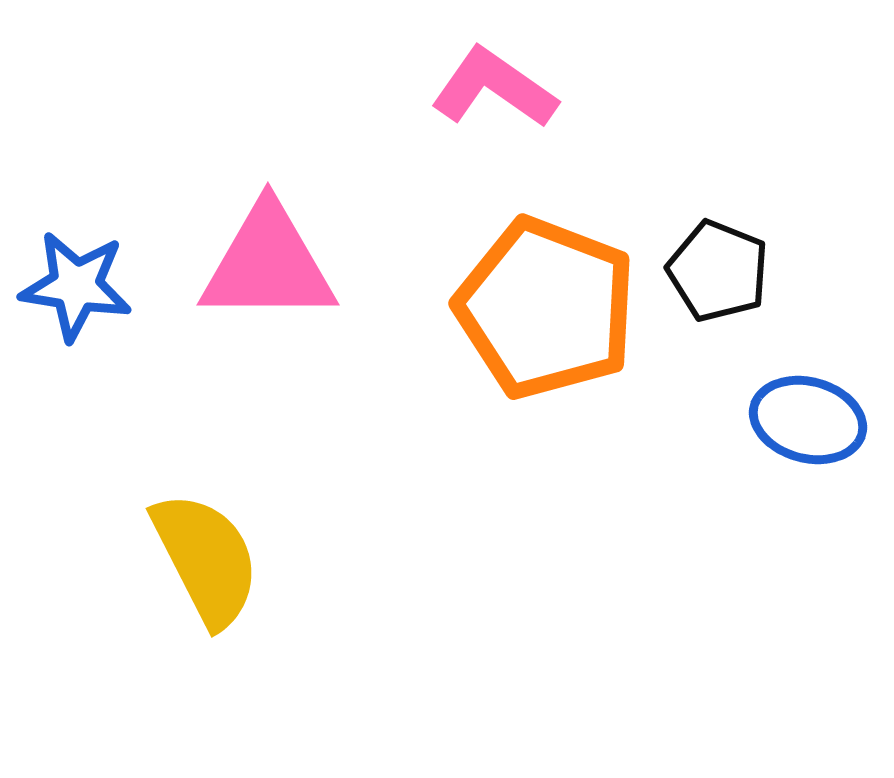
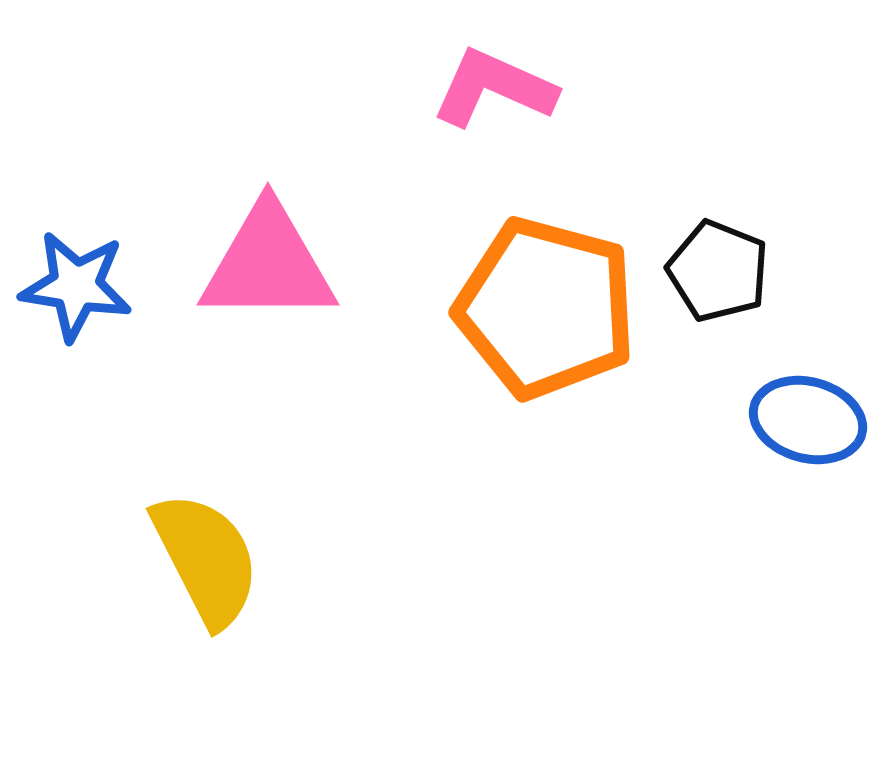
pink L-shape: rotated 11 degrees counterclockwise
orange pentagon: rotated 6 degrees counterclockwise
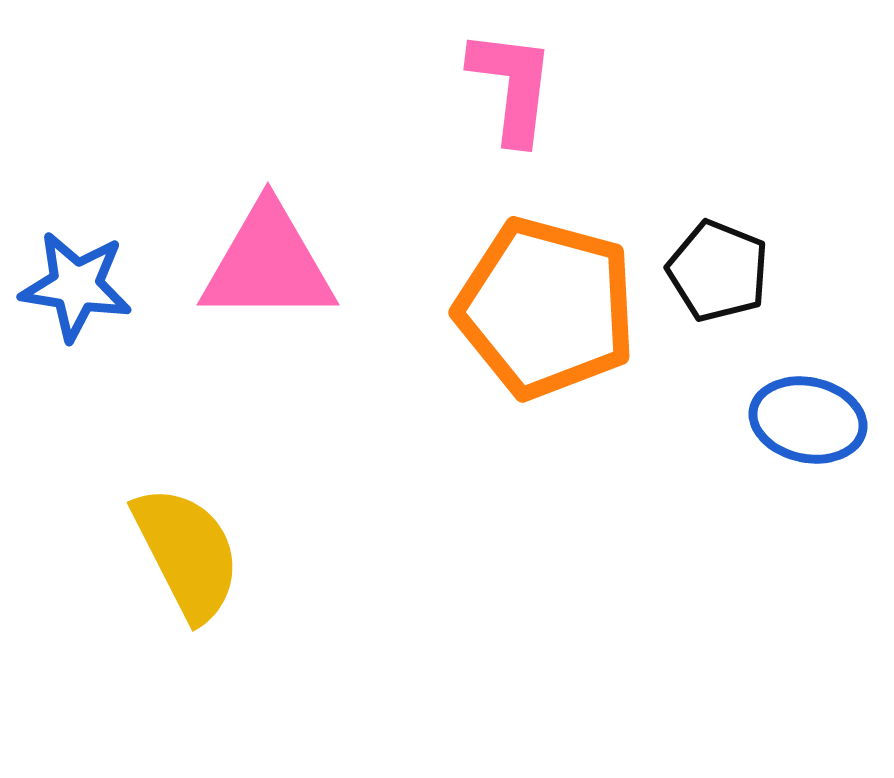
pink L-shape: moved 18 px right, 2 px up; rotated 73 degrees clockwise
blue ellipse: rotated 3 degrees counterclockwise
yellow semicircle: moved 19 px left, 6 px up
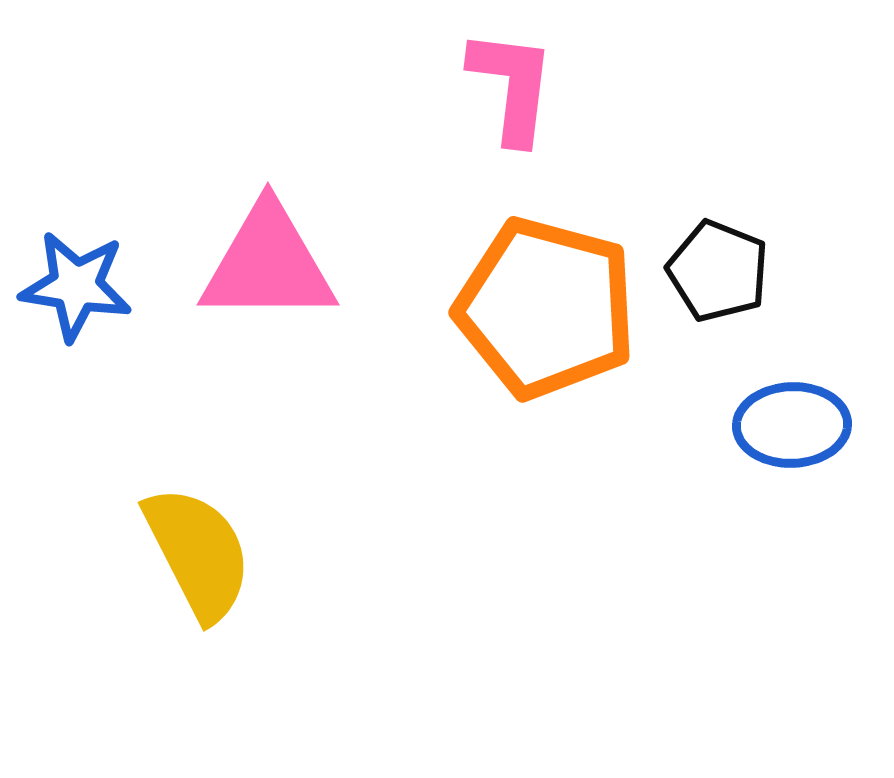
blue ellipse: moved 16 px left, 5 px down; rotated 14 degrees counterclockwise
yellow semicircle: moved 11 px right
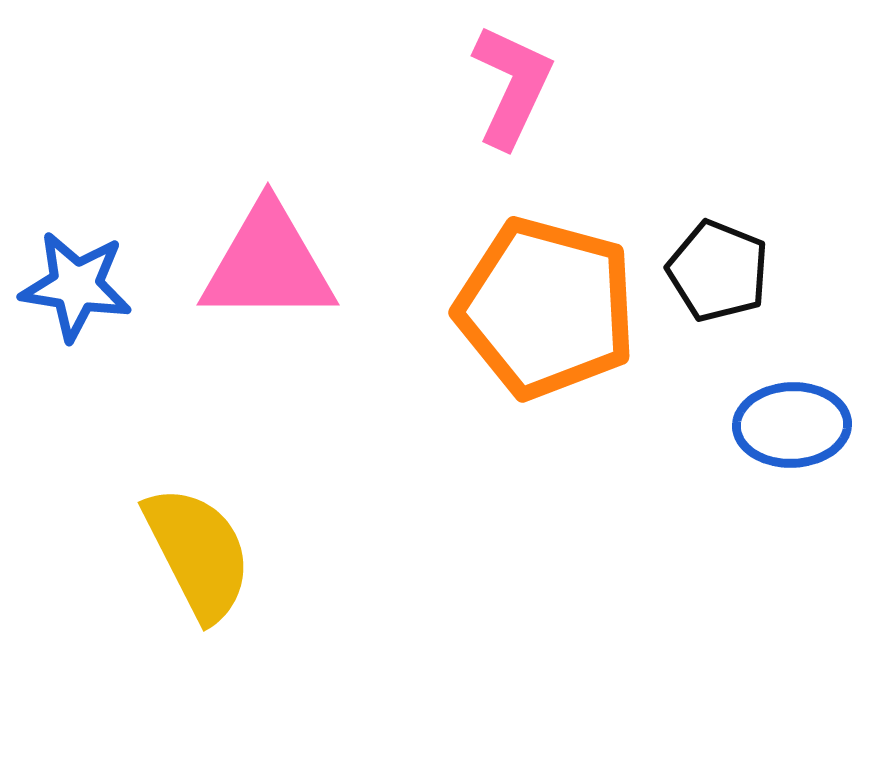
pink L-shape: rotated 18 degrees clockwise
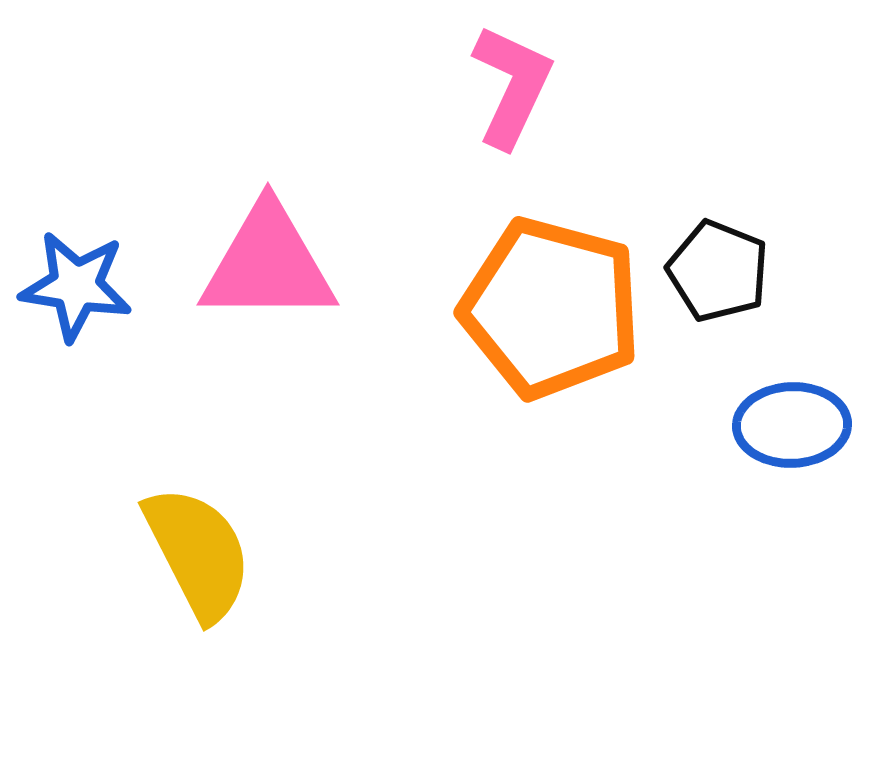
orange pentagon: moved 5 px right
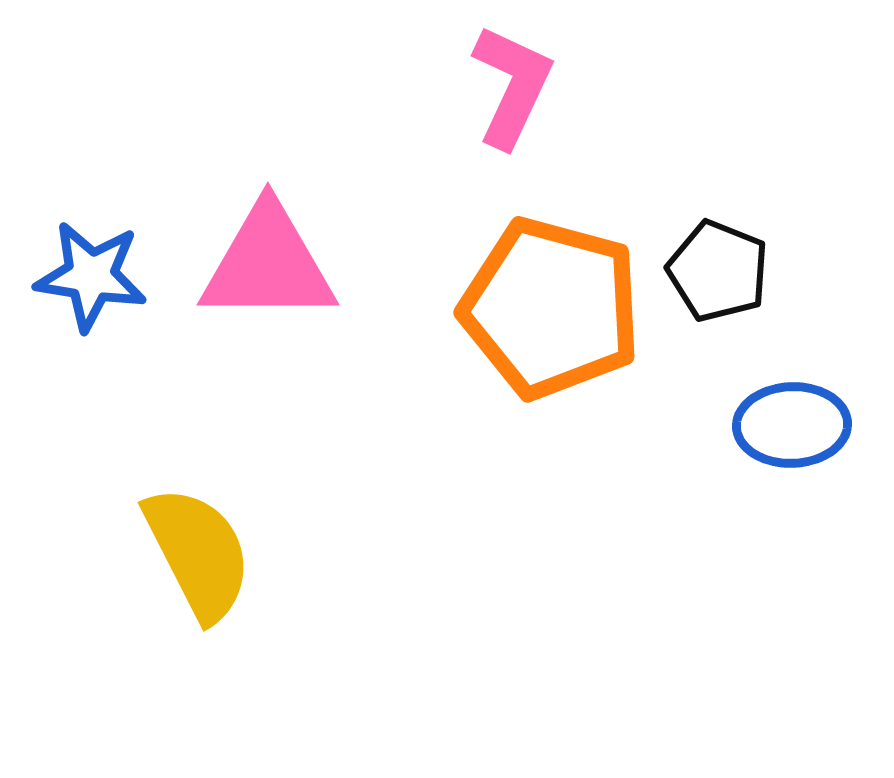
blue star: moved 15 px right, 10 px up
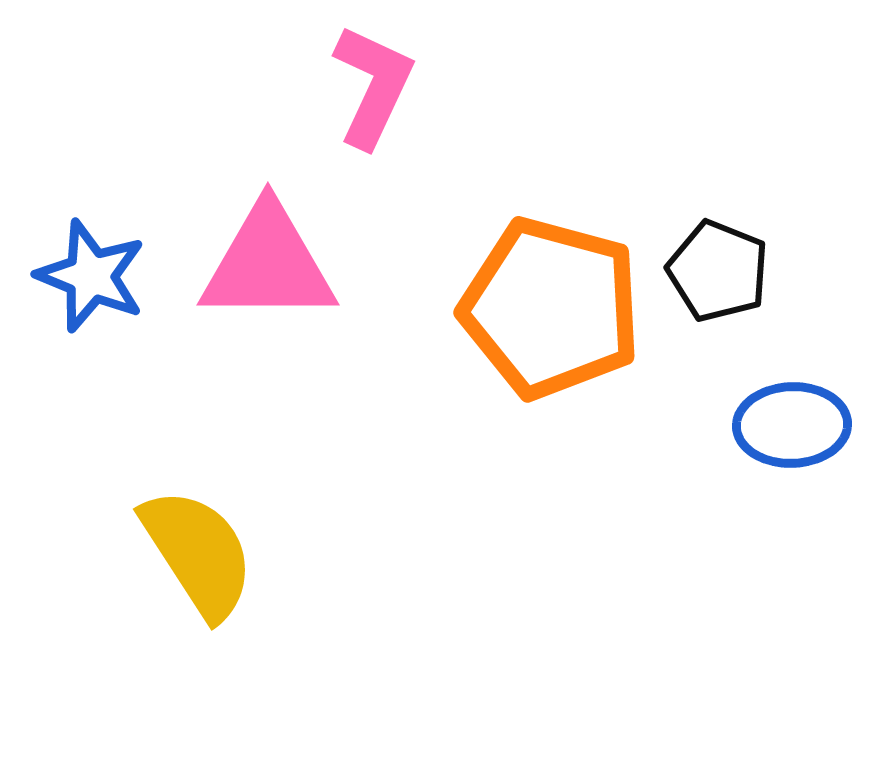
pink L-shape: moved 139 px left
blue star: rotated 13 degrees clockwise
yellow semicircle: rotated 6 degrees counterclockwise
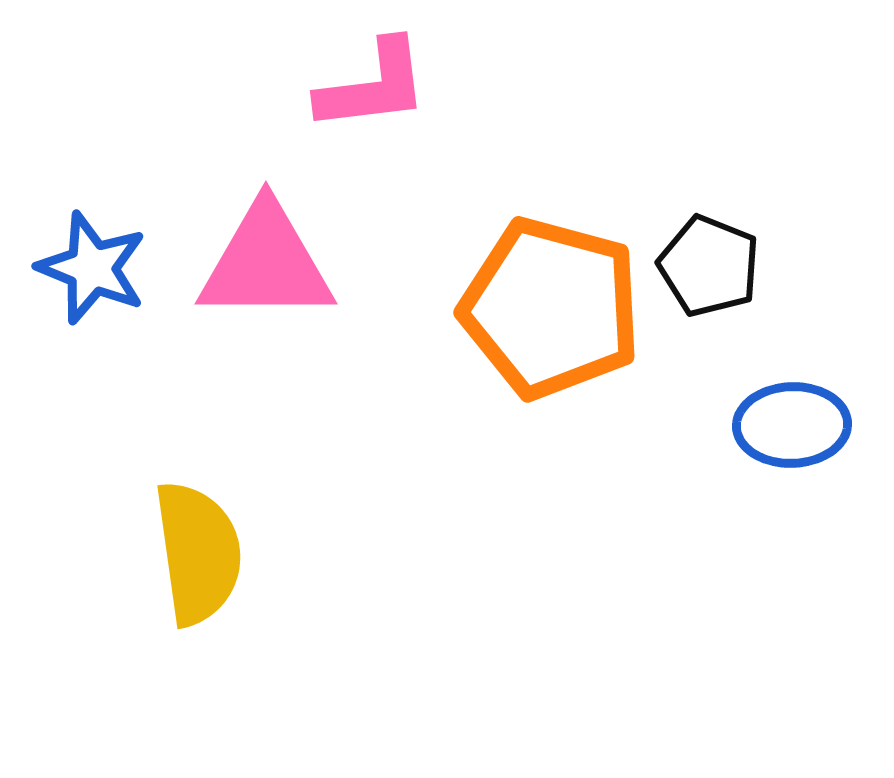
pink L-shape: rotated 58 degrees clockwise
pink triangle: moved 2 px left, 1 px up
black pentagon: moved 9 px left, 5 px up
blue star: moved 1 px right, 8 px up
yellow semicircle: rotated 25 degrees clockwise
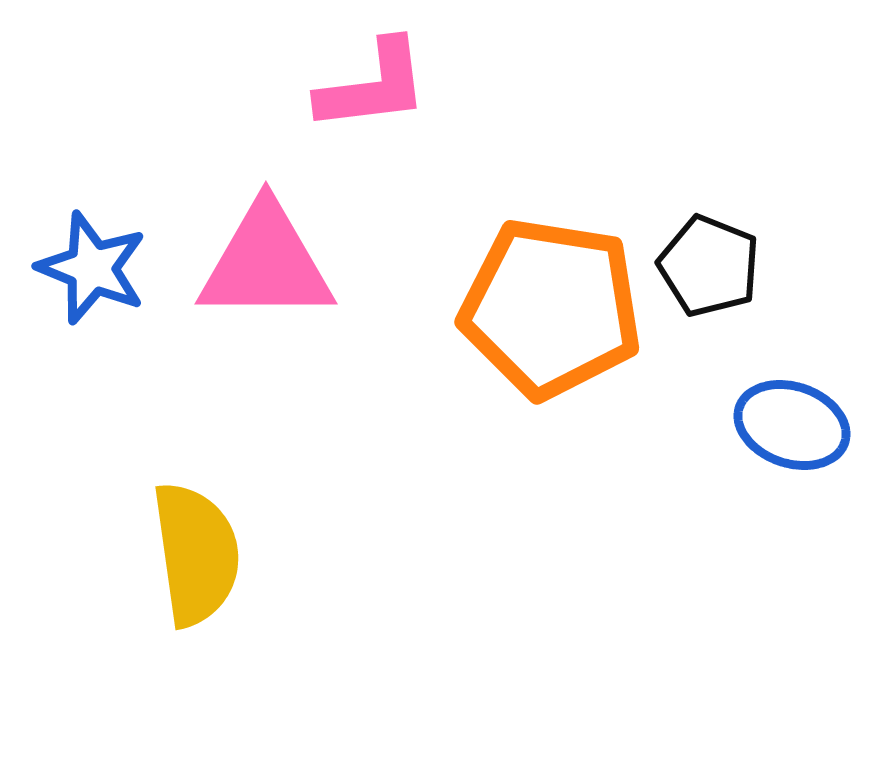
orange pentagon: rotated 6 degrees counterclockwise
blue ellipse: rotated 21 degrees clockwise
yellow semicircle: moved 2 px left, 1 px down
